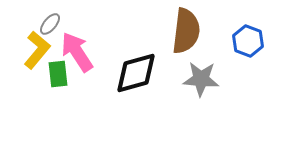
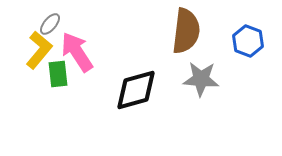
yellow L-shape: moved 2 px right
black diamond: moved 17 px down
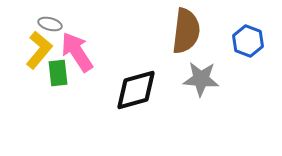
gray ellipse: rotated 65 degrees clockwise
green rectangle: moved 1 px up
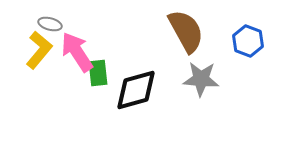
brown semicircle: rotated 36 degrees counterclockwise
green rectangle: moved 40 px right
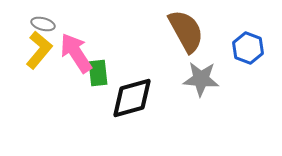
gray ellipse: moved 7 px left
blue hexagon: moved 7 px down
pink arrow: moved 1 px left, 1 px down
black diamond: moved 4 px left, 8 px down
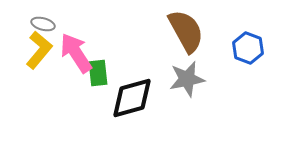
gray star: moved 14 px left; rotated 15 degrees counterclockwise
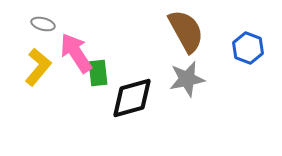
yellow L-shape: moved 1 px left, 17 px down
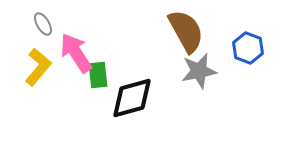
gray ellipse: rotated 45 degrees clockwise
green rectangle: moved 2 px down
gray star: moved 12 px right, 8 px up
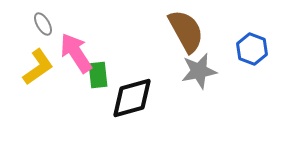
blue hexagon: moved 4 px right, 1 px down
yellow L-shape: rotated 15 degrees clockwise
